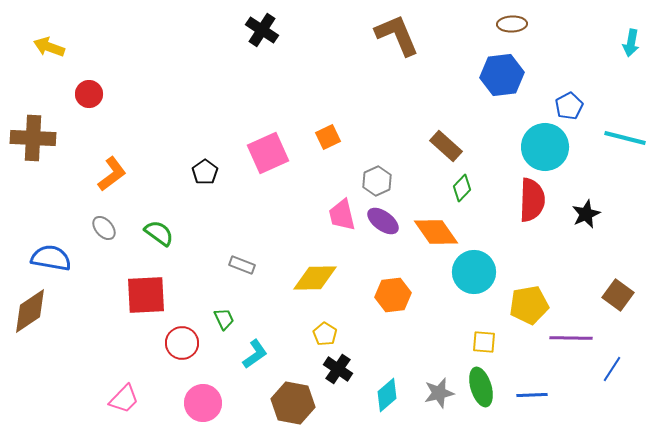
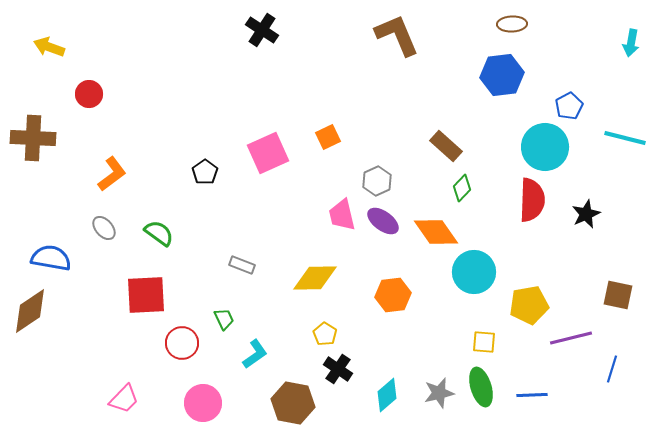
brown square at (618, 295): rotated 24 degrees counterclockwise
purple line at (571, 338): rotated 15 degrees counterclockwise
blue line at (612, 369): rotated 16 degrees counterclockwise
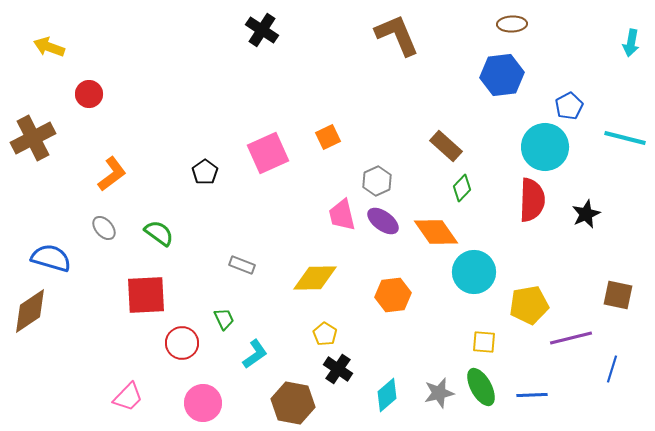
brown cross at (33, 138): rotated 30 degrees counterclockwise
blue semicircle at (51, 258): rotated 6 degrees clockwise
green ellipse at (481, 387): rotated 12 degrees counterclockwise
pink trapezoid at (124, 399): moved 4 px right, 2 px up
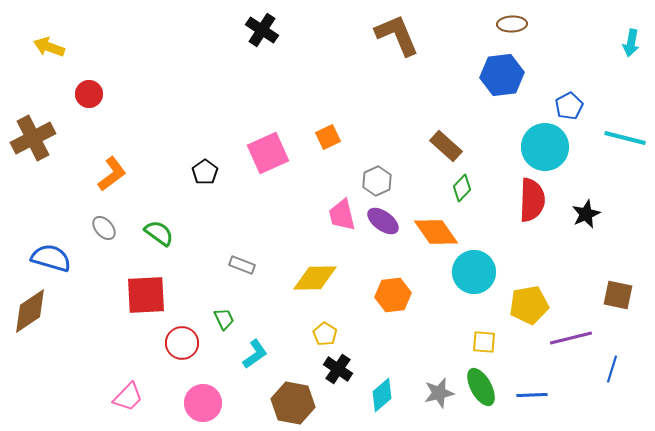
cyan diamond at (387, 395): moved 5 px left
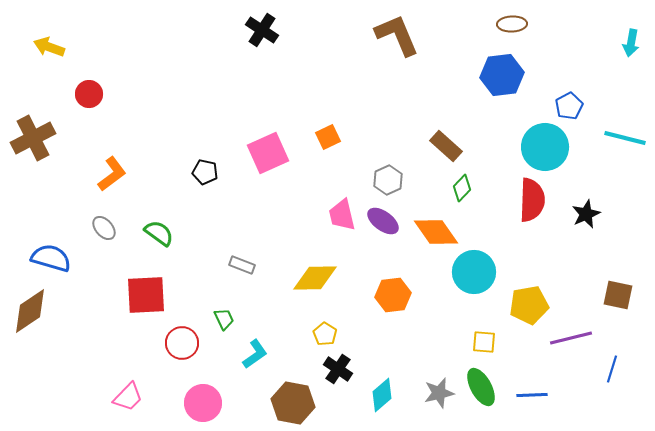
black pentagon at (205, 172): rotated 25 degrees counterclockwise
gray hexagon at (377, 181): moved 11 px right, 1 px up
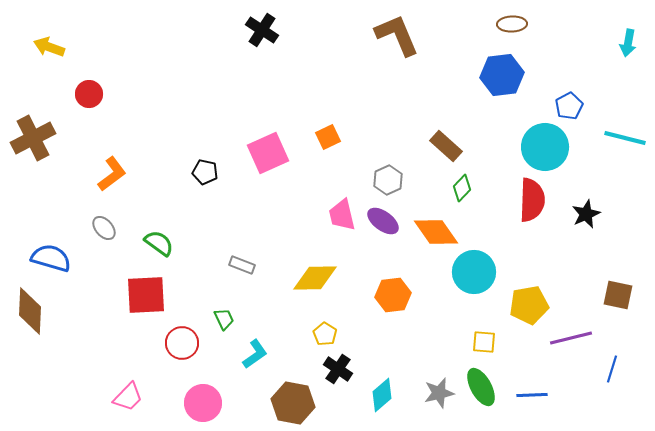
cyan arrow at (631, 43): moved 3 px left
green semicircle at (159, 233): moved 10 px down
brown diamond at (30, 311): rotated 54 degrees counterclockwise
